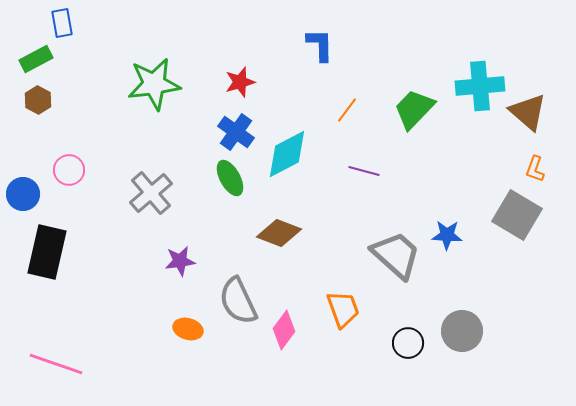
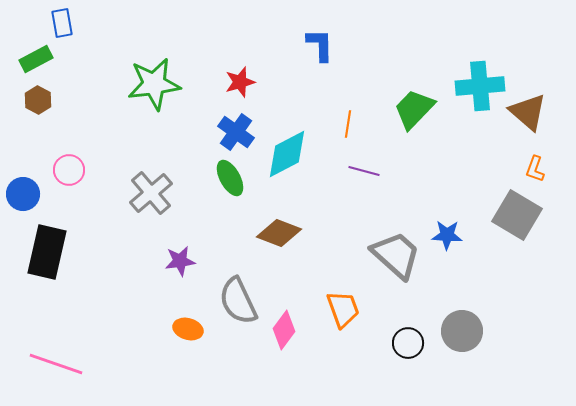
orange line: moved 1 px right, 14 px down; rotated 28 degrees counterclockwise
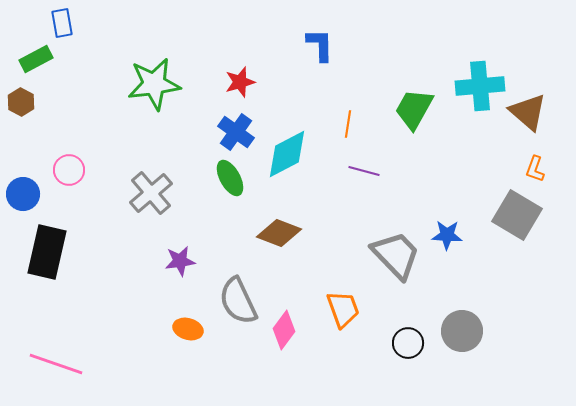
brown hexagon: moved 17 px left, 2 px down
green trapezoid: rotated 15 degrees counterclockwise
gray trapezoid: rotated 4 degrees clockwise
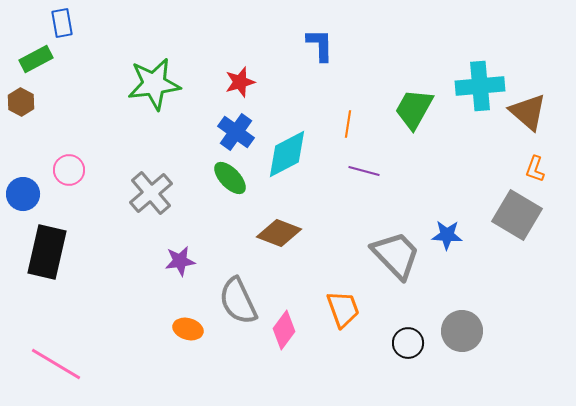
green ellipse: rotated 15 degrees counterclockwise
pink line: rotated 12 degrees clockwise
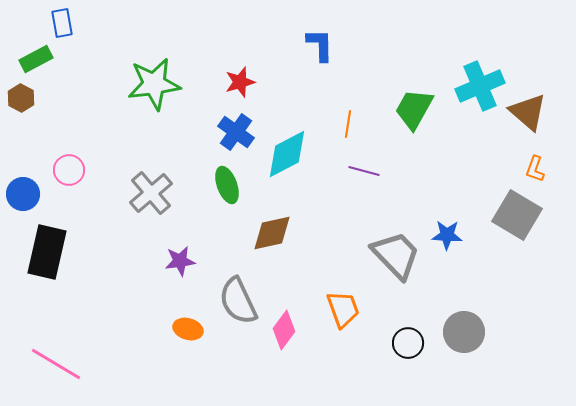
cyan cross: rotated 18 degrees counterclockwise
brown hexagon: moved 4 px up
green ellipse: moved 3 px left, 7 px down; rotated 24 degrees clockwise
brown diamond: moved 7 px left; rotated 33 degrees counterclockwise
gray circle: moved 2 px right, 1 px down
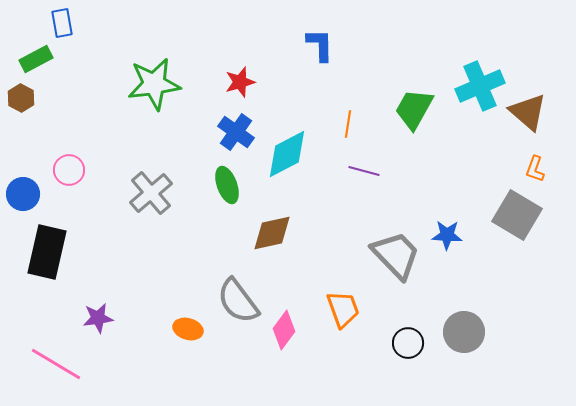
purple star: moved 82 px left, 57 px down
gray semicircle: rotated 12 degrees counterclockwise
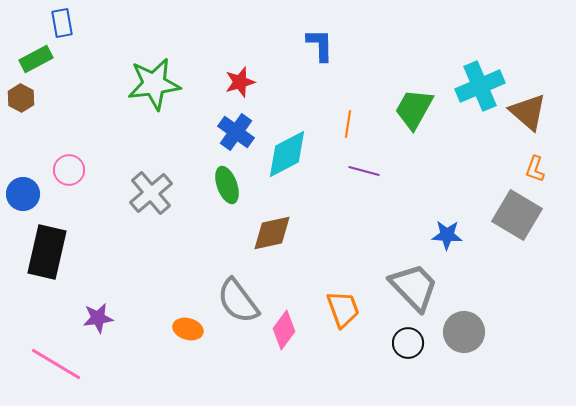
gray trapezoid: moved 18 px right, 32 px down
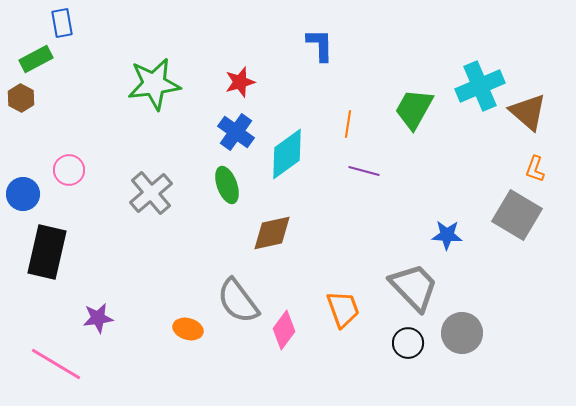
cyan diamond: rotated 8 degrees counterclockwise
gray circle: moved 2 px left, 1 px down
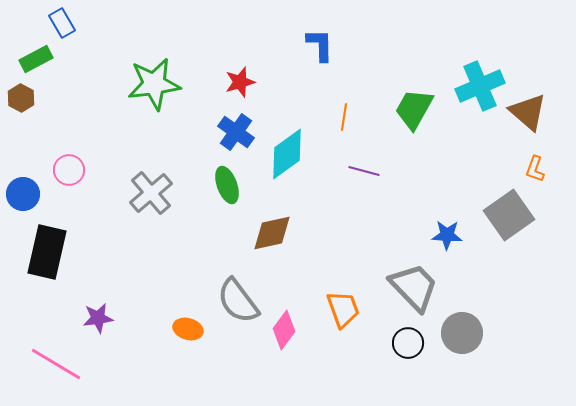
blue rectangle: rotated 20 degrees counterclockwise
orange line: moved 4 px left, 7 px up
gray square: moved 8 px left; rotated 24 degrees clockwise
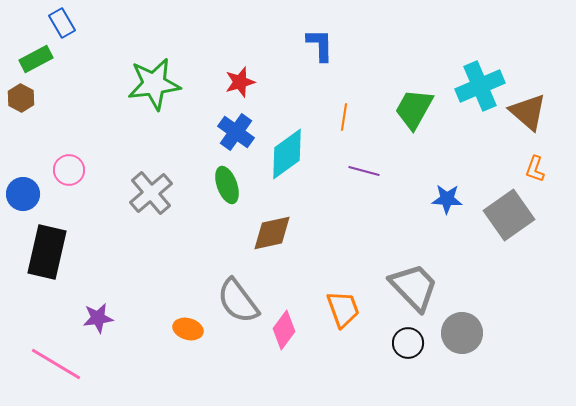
blue star: moved 36 px up
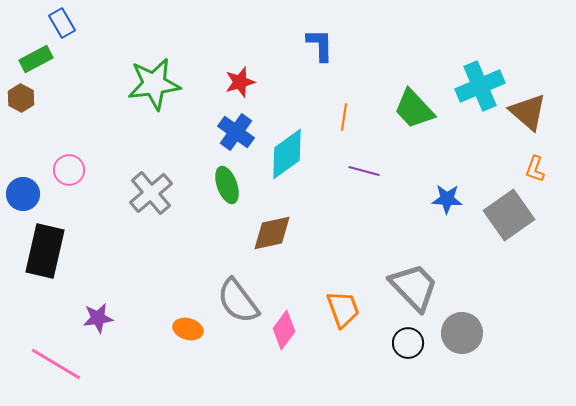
green trapezoid: rotated 72 degrees counterclockwise
black rectangle: moved 2 px left, 1 px up
